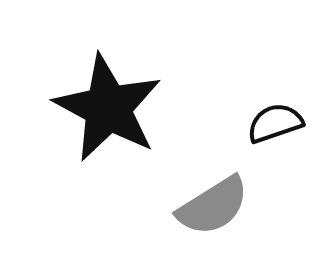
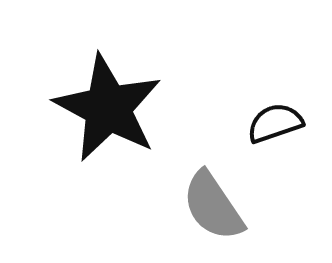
gray semicircle: rotated 88 degrees clockwise
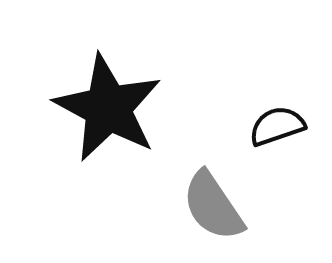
black semicircle: moved 2 px right, 3 px down
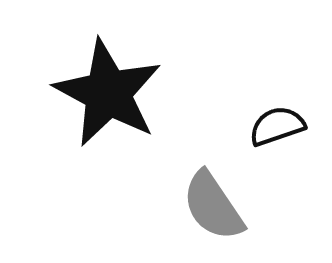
black star: moved 15 px up
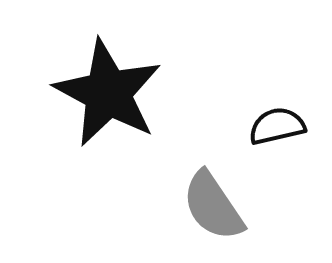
black semicircle: rotated 6 degrees clockwise
